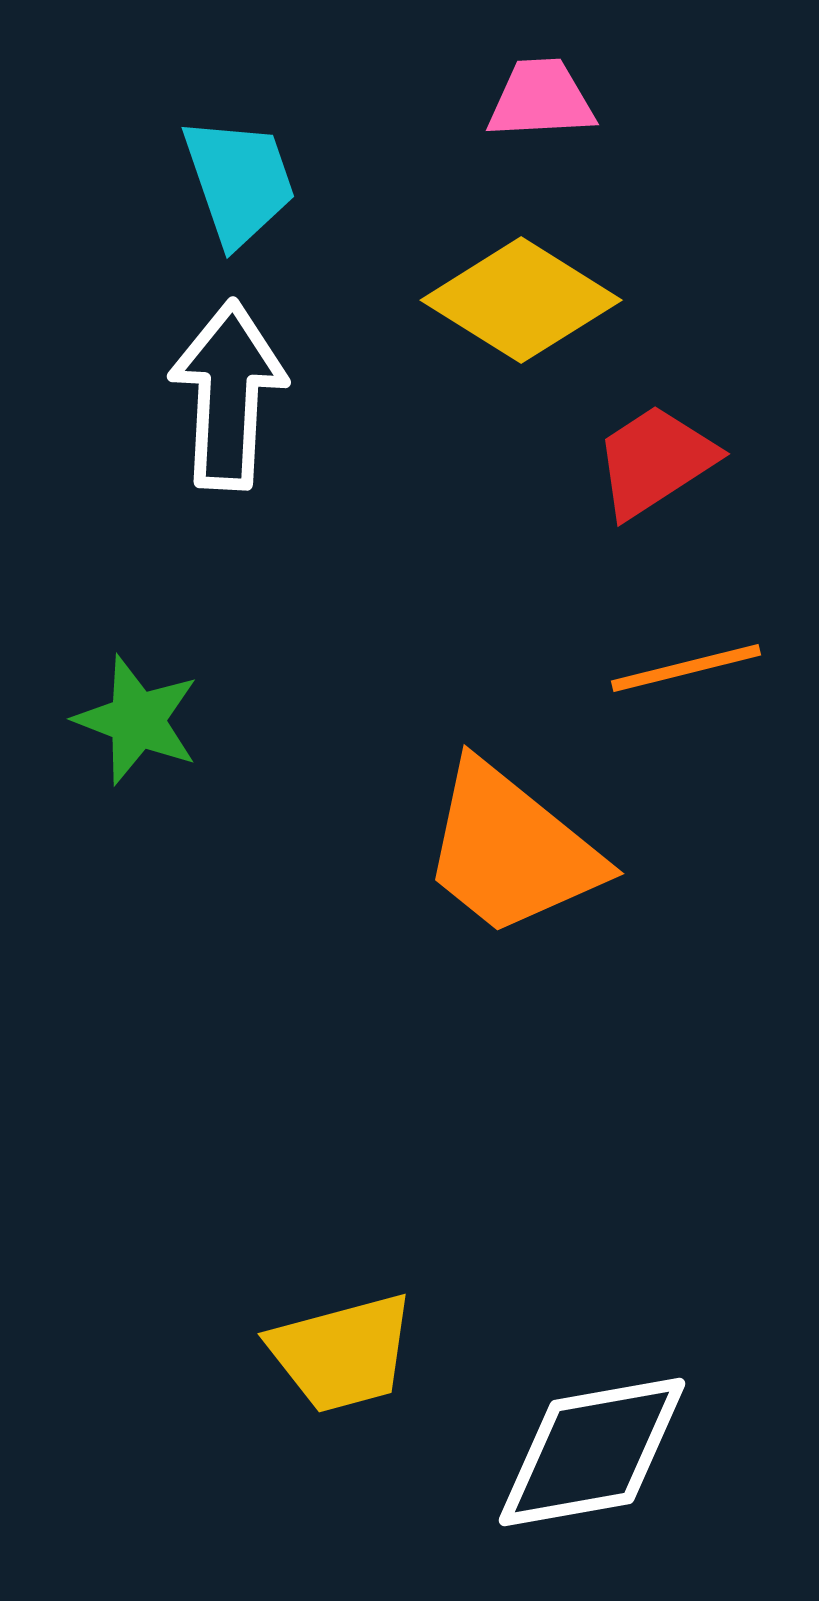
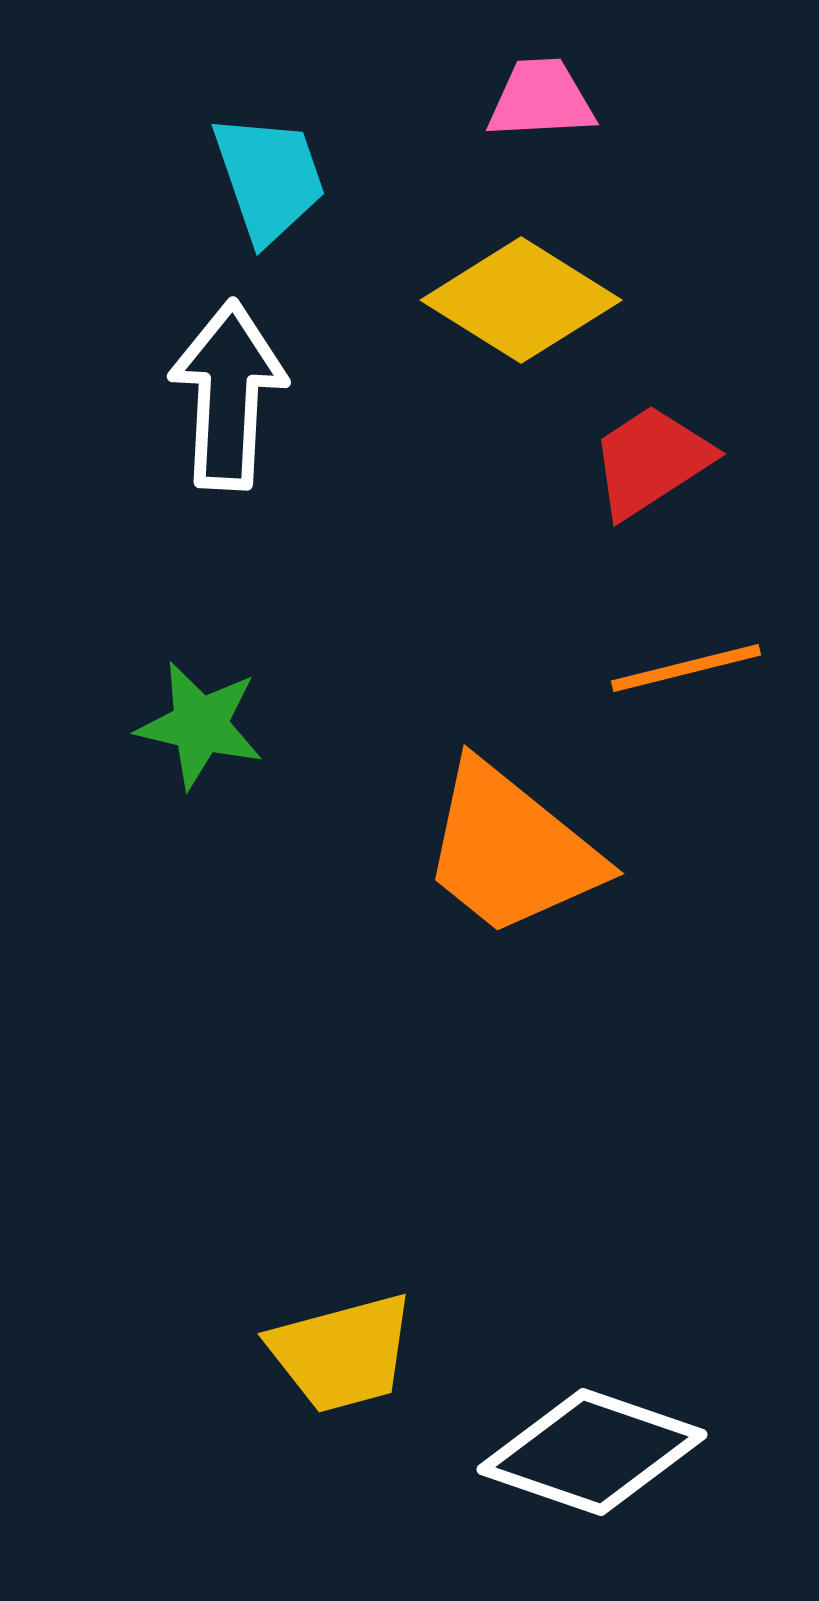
cyan trapezoid: moved 30 px right, 3 px up
red trapezoid: moved 4 px left
green star: moved 63 px right, 5 px down; rotated 8 degrees counterclockwise
white diamond: rotated 29 degrees clockwise
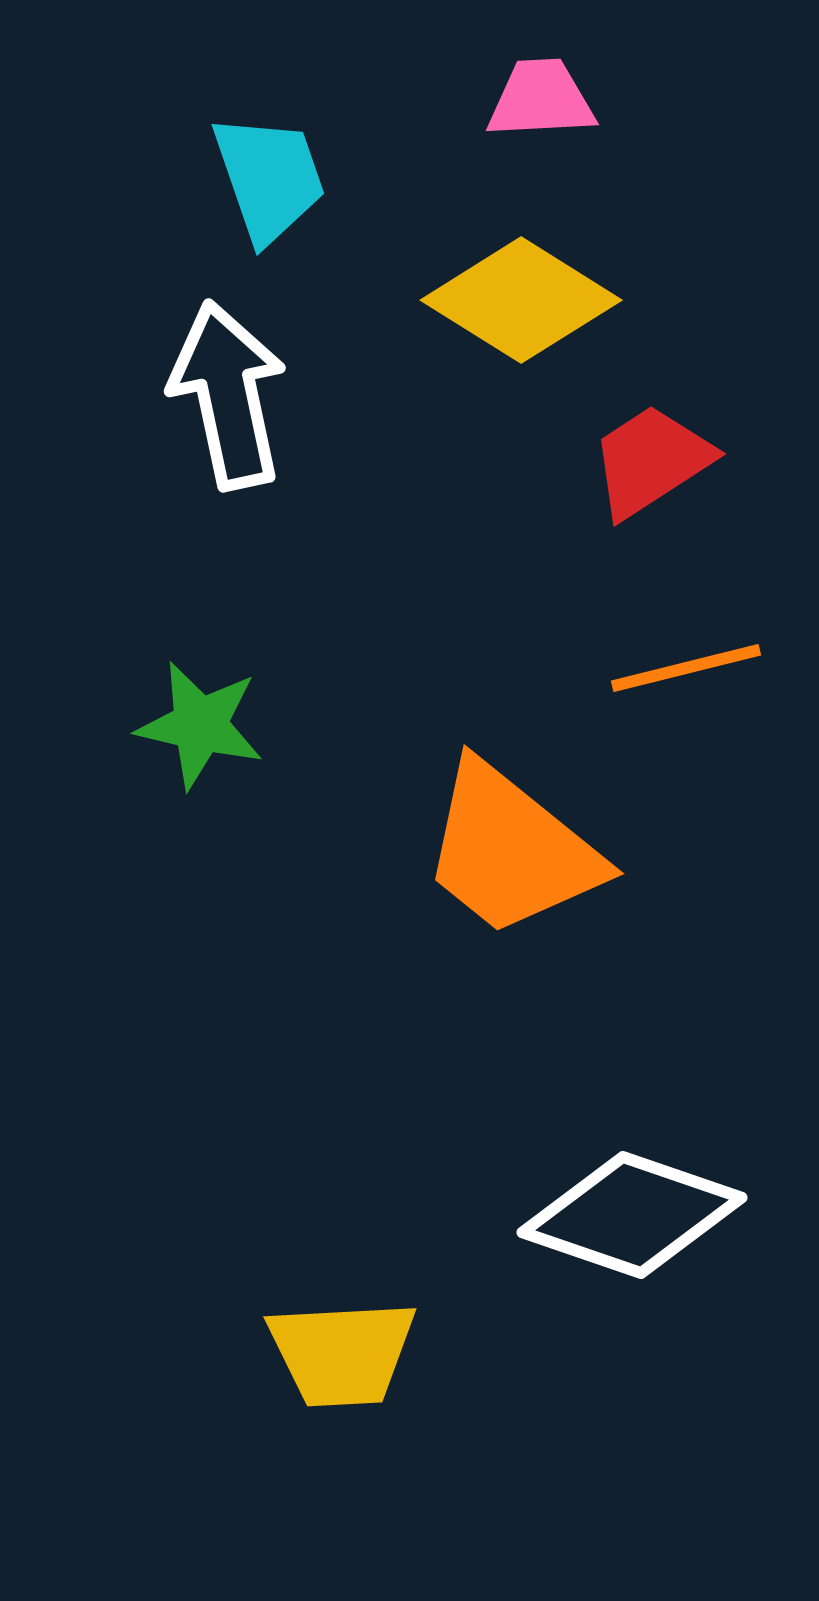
white arrow: rotated 15 degrees counterclockwise
yellow trapezoid: rotated 12 degrees clockwise
white diamond: moved 40 px right, 237 px up
